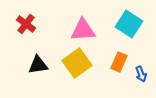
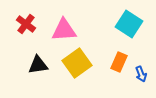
pink triangle: moved 19 px left
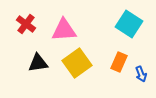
black triangle: moved 2 px up
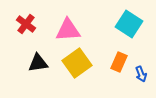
pink triangle: moved 4 px right
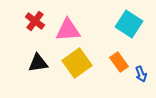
red cross: moved 9 px right, 3 px up
orange rectangle: rotated 60 degrees counterclockwise
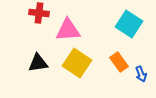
red cross: moved 4 px right, 8 px up; rotated 30 degrees counterclockwise
yellow square: rotated 20 degrees counterclockwise
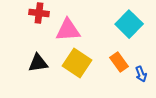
cyan square: rotated 12 degrees clockwise
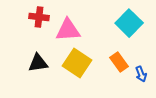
red cross: moved 4 px down
cyan square: moved 1 px up
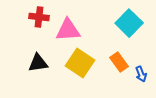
yellow square: moved 3 px right
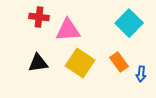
blue arrow: rotated 28 degrees clockwise
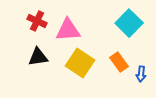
red cross: moved 2 px left, 4 px down; rotated 18 degrees clockwise
black triangle: moved 6 px up
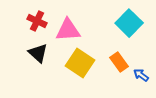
black triangle: moved 4 px up; rotated 50 degrees clockwise
blue arrow: moved 1 px down; rotated 119 degrees clockwise
